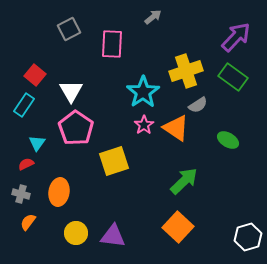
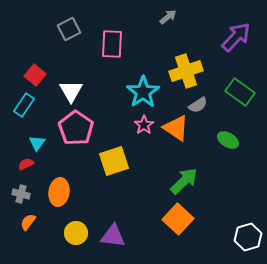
gray arrow: moved 15 px right
green rectangle: moved 7 px right, 15 px down
orange square: moved 8 px up
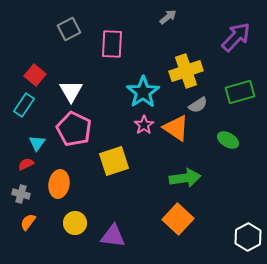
green rectangle: rotated 52 degrees counterclockwise
pink pentagon: moved 2 px left, 1 px down; rotated 8 degrees counterclockwise
green arrow: moved 1 px right, 3 px up; rotated 36 degrees clockwise
orange ellipse: moved 8 px up
yellow circle: moved 1 px left, 10 px up
white hexagon: rotated 12 degrees counterclockwise
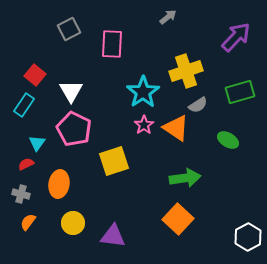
yellow circle: moved 2 px left
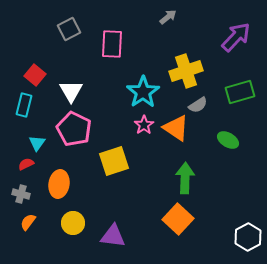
cyan rectangle: rotated 20 degrees counterclockwise
green arrow: rotated 80 degrees counterclockwise
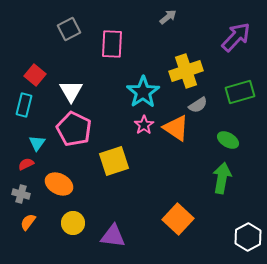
green arrow: moved 37 px right; rotated 8 degrees clockwise
orange ellipse: rotated 72 degrees counterclockwise
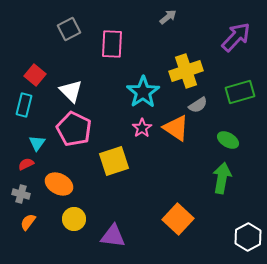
white triangle: rotated 15 degrees counterclockwise
pink star: moved 2 px left, 3 px down
yellow circle: moved 1 px right, 4 px up
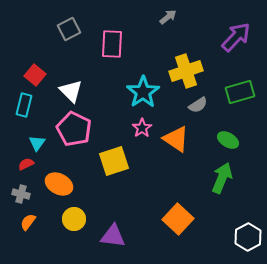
orange triangle: moved 11 px down
green arrow: rotated 12 degrees clockwise
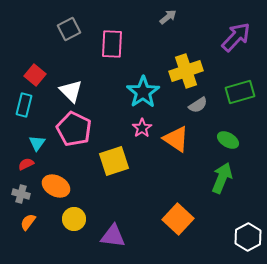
orange ellipse: moved 3 px left, 2 px down
